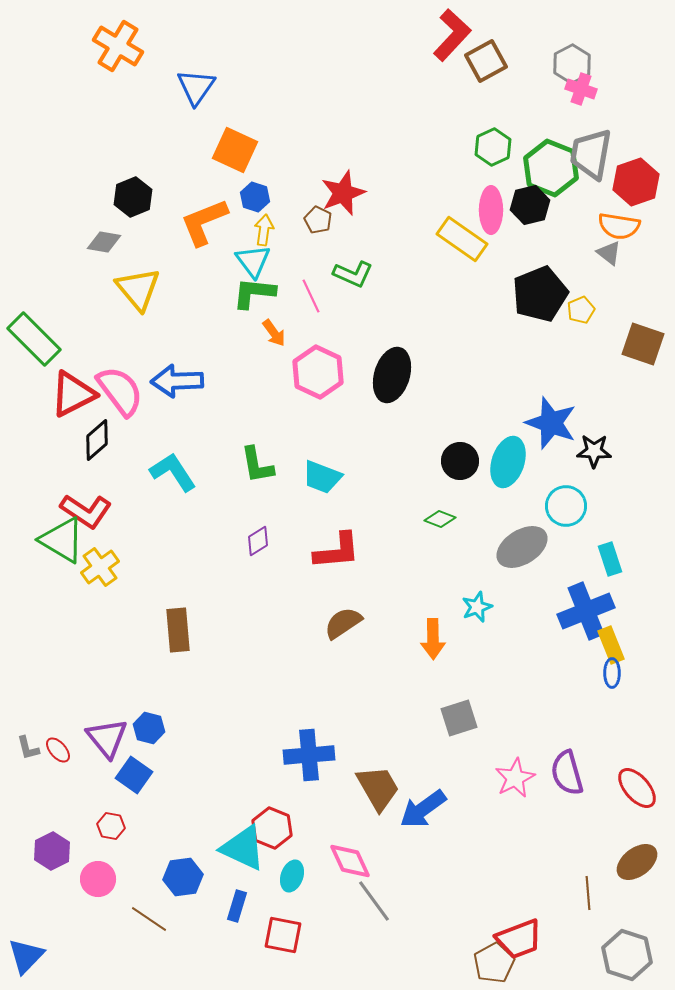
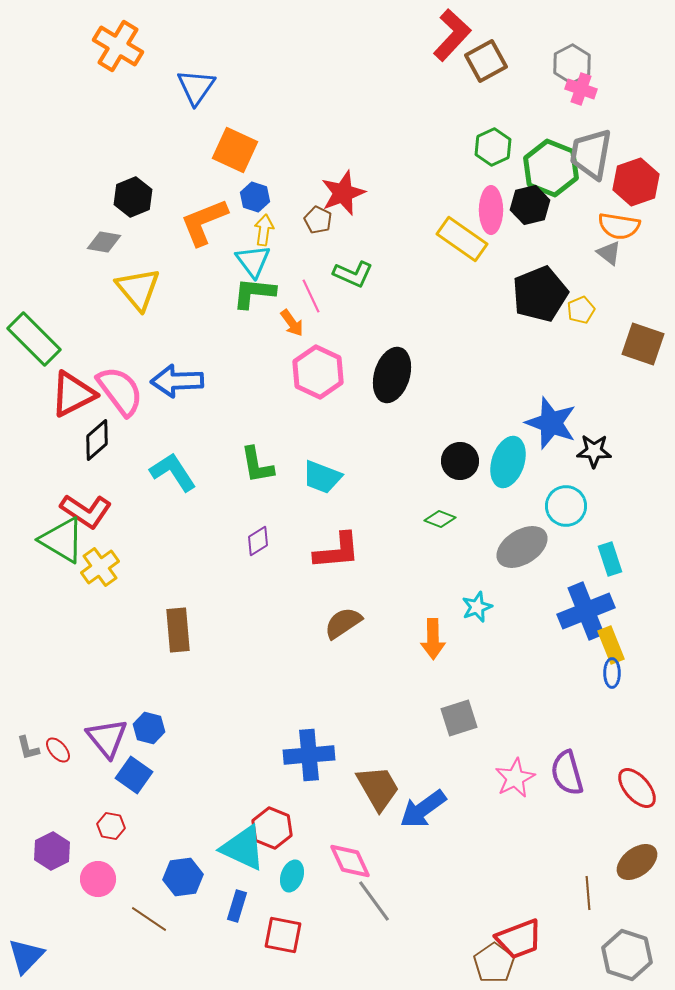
orange arrow at (274, 333): moved 18 px right, 10 px up
brown pentagon at (494, 963): rotated 6 degrees counterclockwise
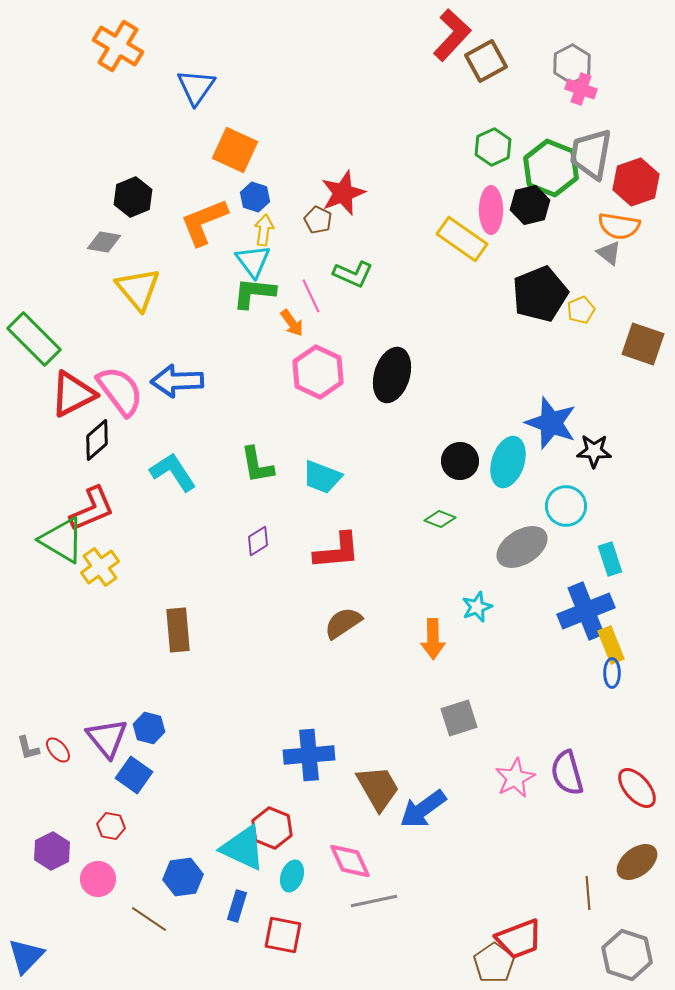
red L-shape at (86, 511): moved 6 px right, 2 px up; rotated 57 degrees counterclockwise
gray line at (374, 901): rotated 66 degrees counterclockwise
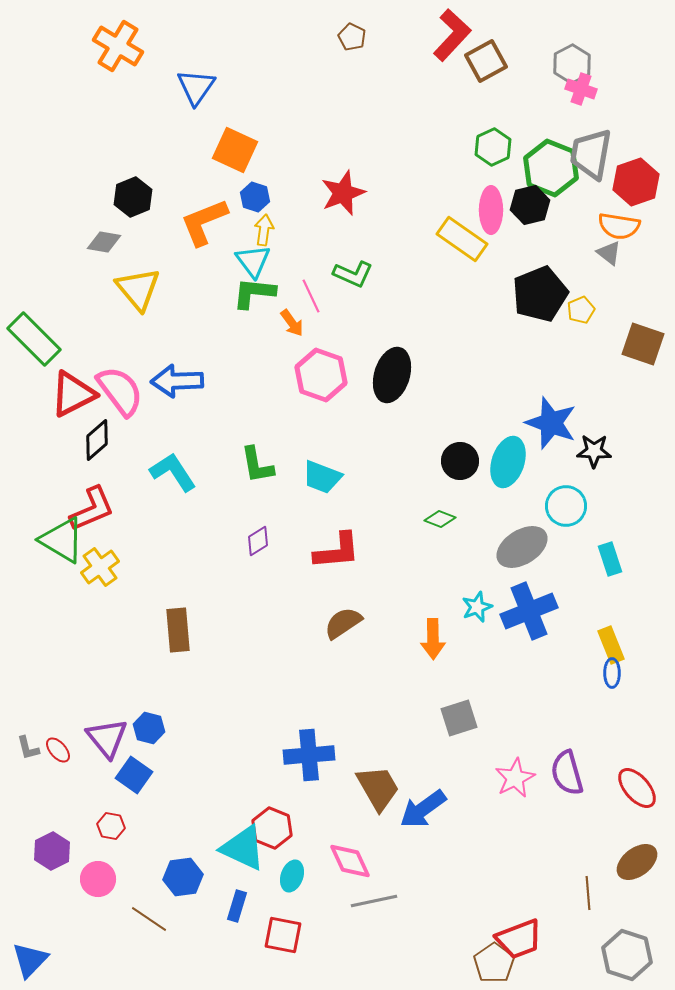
brown pentagon at (318, 220): moved 34 px right, 183 px up
pink hexagon at (318, 372): moved 3 px right, 3 px down; rotated 6 degrees counterclockwise
blue cross at (586, 611): moved 57 px left
blue triangle at (26, 956): moved 4 px right, 4 px down
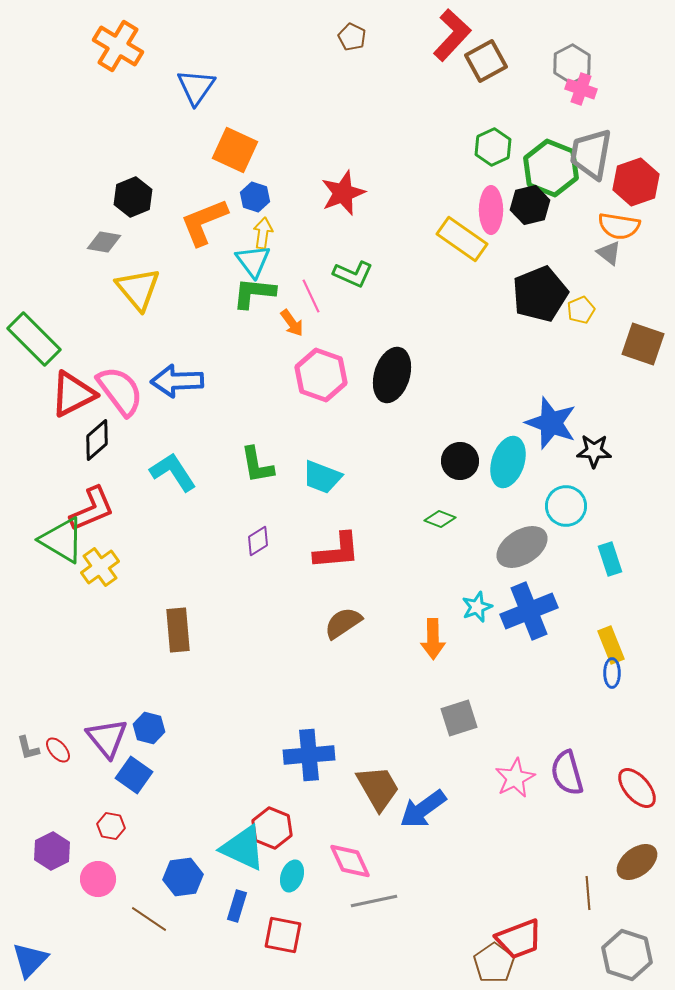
yellow arrow at (264, 230): moved 1 px left, 3 px down
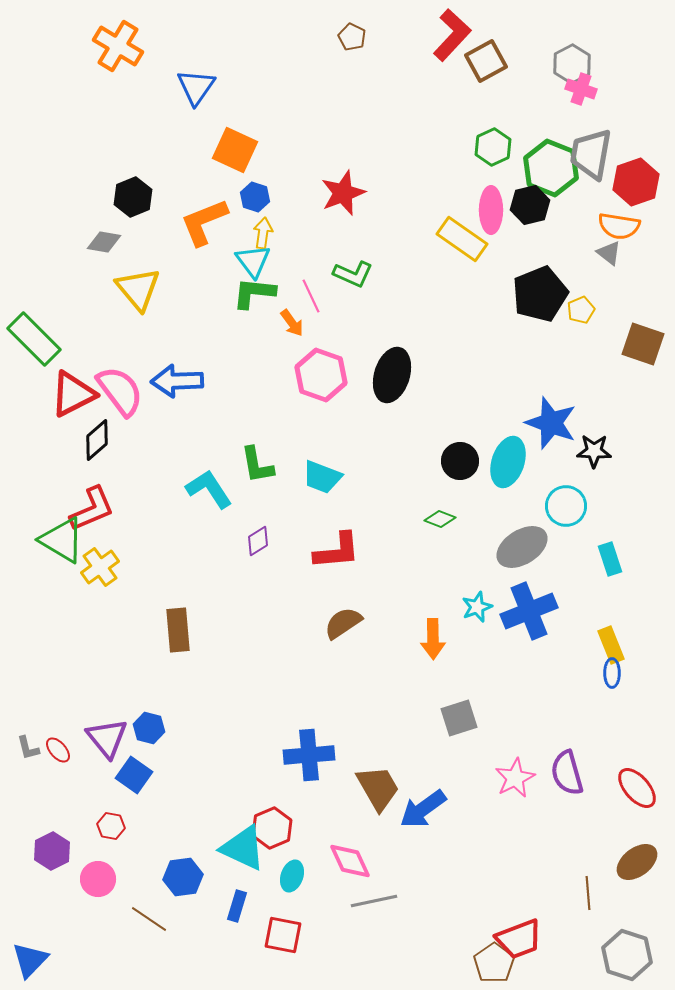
cyan L-shape at (173, 472): moved 36 px right, 17 px down
red hexagon at (272, 828): rotated 15 degrees clockwise
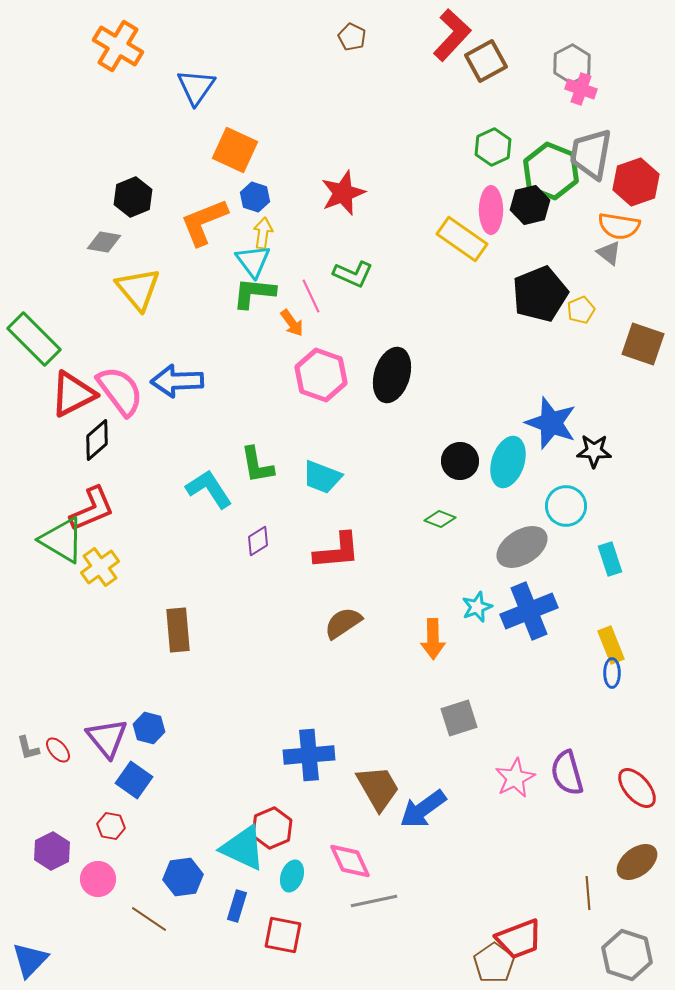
green hexagon at (551, 168): moved 3 px down
blue square at (134, 775): moved 5 px down
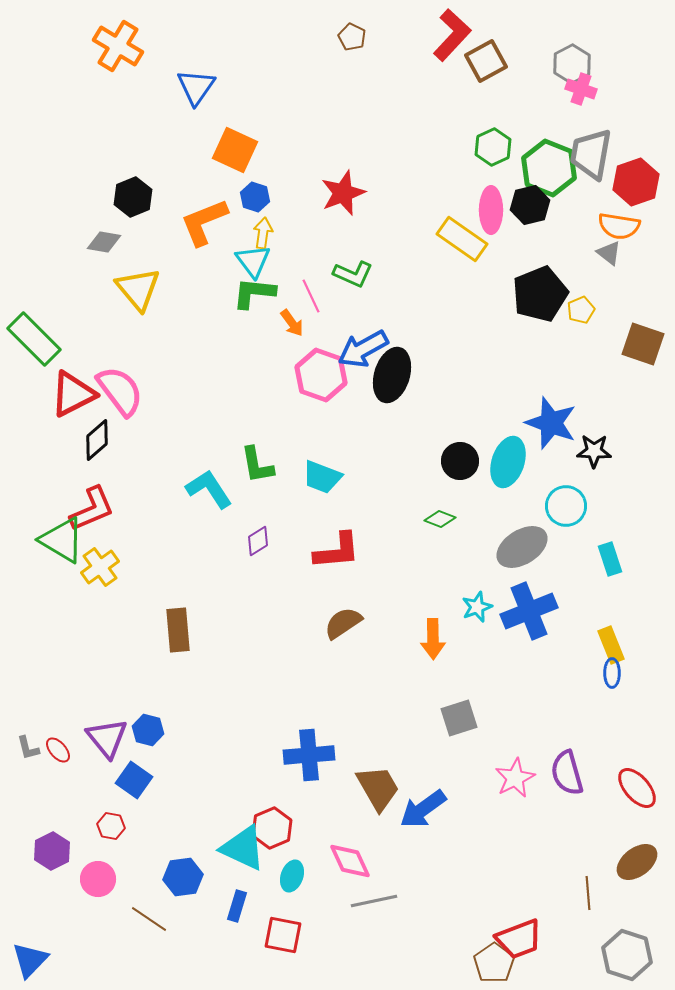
green hexagon at (551, 171): moved 2 px left, 3 px up
blue arrow at (177, 381): moved 186 px right, 32 px up; rotated 27 degrees counterclockwise
blue hexagon at (149, 728): moved 1 px left, 2 px down
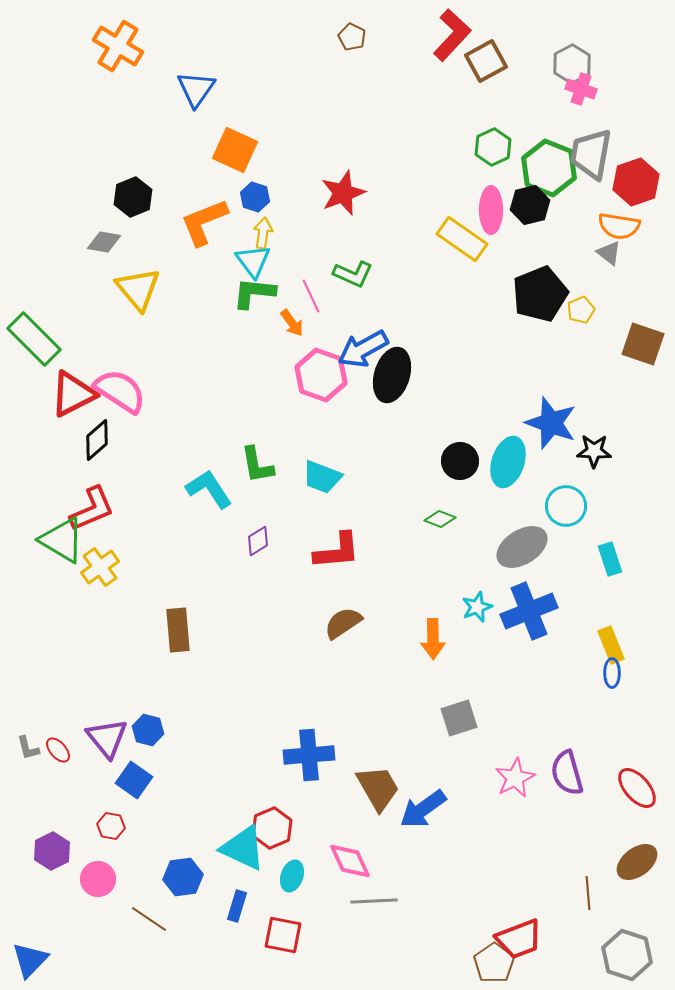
blue triangle at (196, 87): moved 2 px down
pink semicircle at (120, 391): rotated 20 degrees counterclockwise
gray line at (374, 901): rotated 9 degrees clockwise
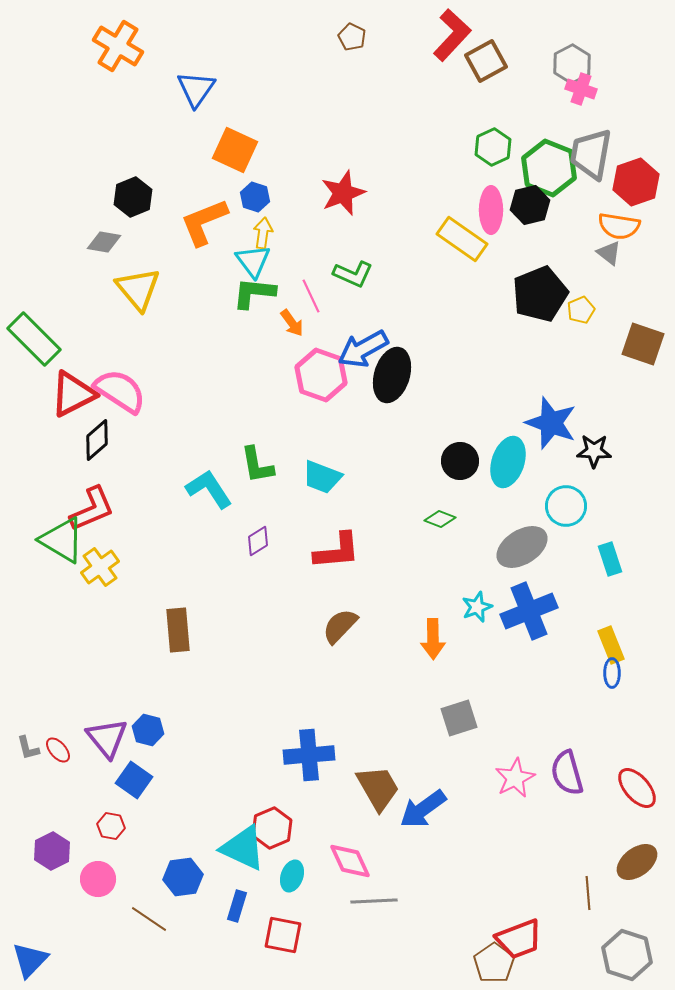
brown semicircle at (343, 623): moved 3 px left, 3 px down; rotated 12 degrees counterclockwise
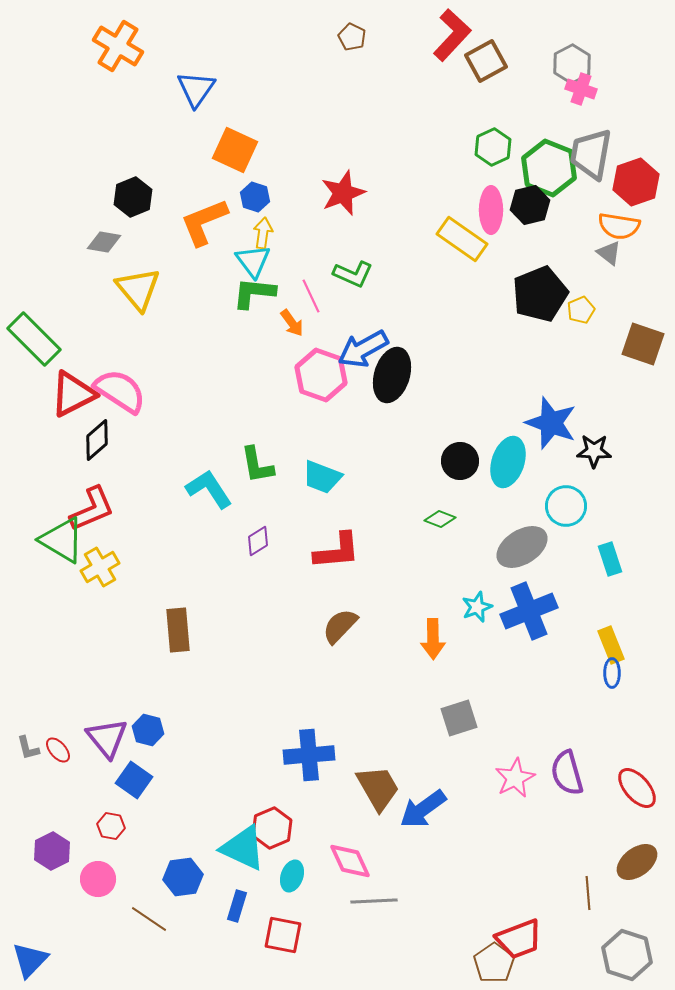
yellow cross at (100, 567): rotated 6 degrees clockwise
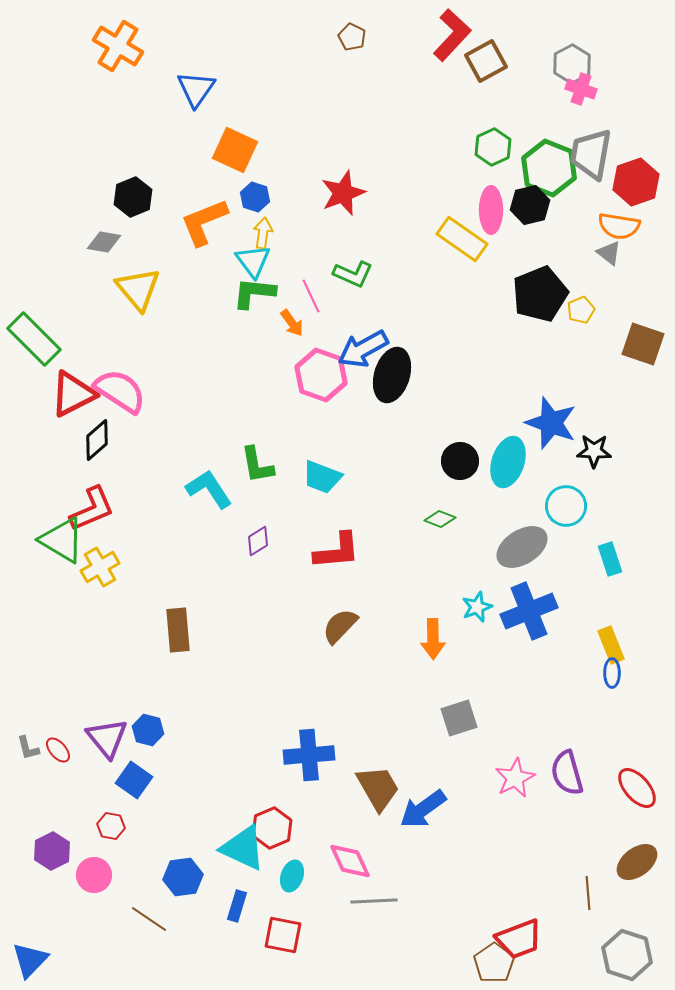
pink circle at (98, 879): moved 4 px left, 4 px up
